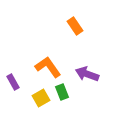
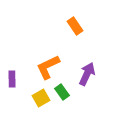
orange L-shape: rotated 80 degrees counterclockwise
purple arrow: rotated 95 degrees clockwise
purple rectangle: moved 1 px left, 3 px up; rotated 28 degrees clockwise
green rectangle: rotated 14 degrees counterclockwise
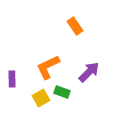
purple arrow: moved 2 px right, 2 px up; rotated 20 degrees clockwise
green rectangle: rotated 35 degrees counterclockwise
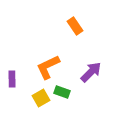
purple arrow: moved 2 px right
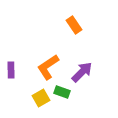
orange rectangle: moved 1 px left, 1 px up
orange L-shape: rotated 8 degrees counterclockwise
purple arrow: moved 9 px left
purple rectangle: moved 1 px left, 9 px up
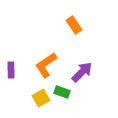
orange L-shape: moved 2 px left, 2 px up
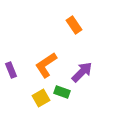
purple rectangle: rotated 21 degrees counterclockwise
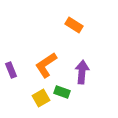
orange rectangle: rotated 24 degrees counterclockwise
purple arrow: rotated 40 degrees counterclockwise
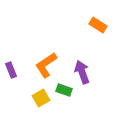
orange rectangle: moved 24 px right
purple arrow: rotated 25 degrees counterclockwise
green rectangle: moved 2 px right, 2 px up
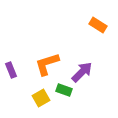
orange L-shape: moved 1 px right, 1 px up; rotated 16 degrees clockwise
purple arrow: rotated 65 degrees clockwise
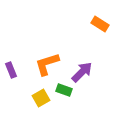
orange rectangle: moved 2 px right, 1 px up
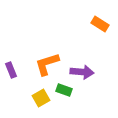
purple arrow: rotated 50 degrees clockwise
